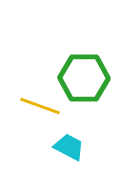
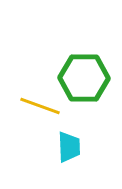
cyan trapezoid: rotated 60 degrees clockwise
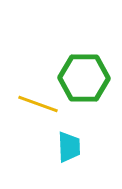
yellow line: moved 2 px left, 2 px up
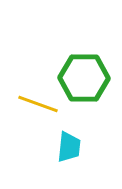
cyan trapezoid: rotated 8 degrees clockwise
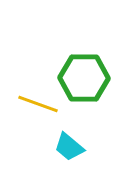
cyan trapezoid: rotated 124 degrees clockwise
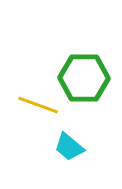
yellow line: moved 1 px down
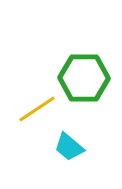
yellow line: moved 1 px left, 4 px down; rotated 54 degrees counterclockwise
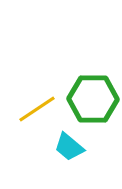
green hexagon: moved 9 px right, 21 px down
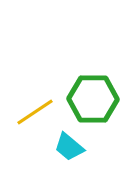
yellow line: moved 2 px left, 3 px down
